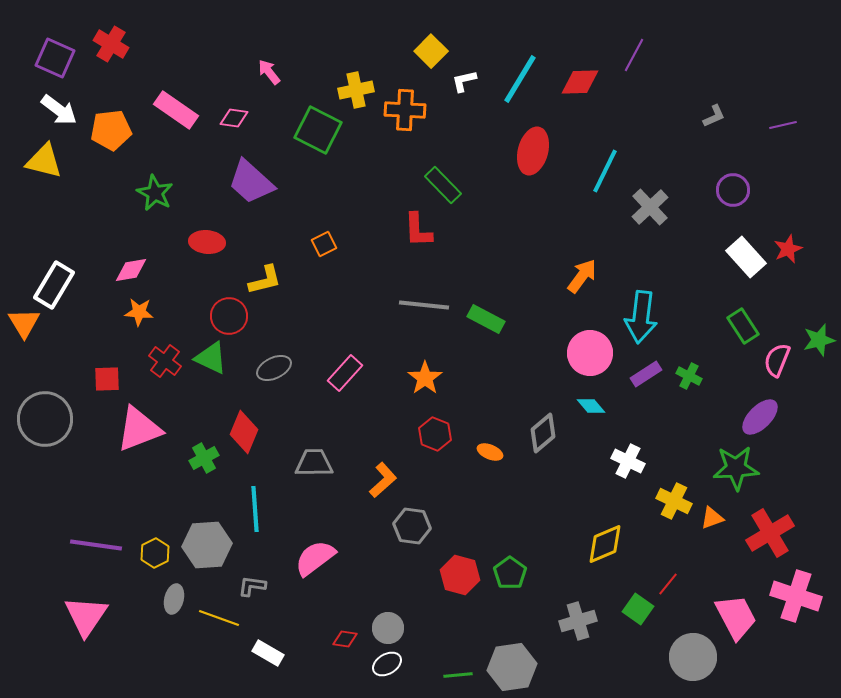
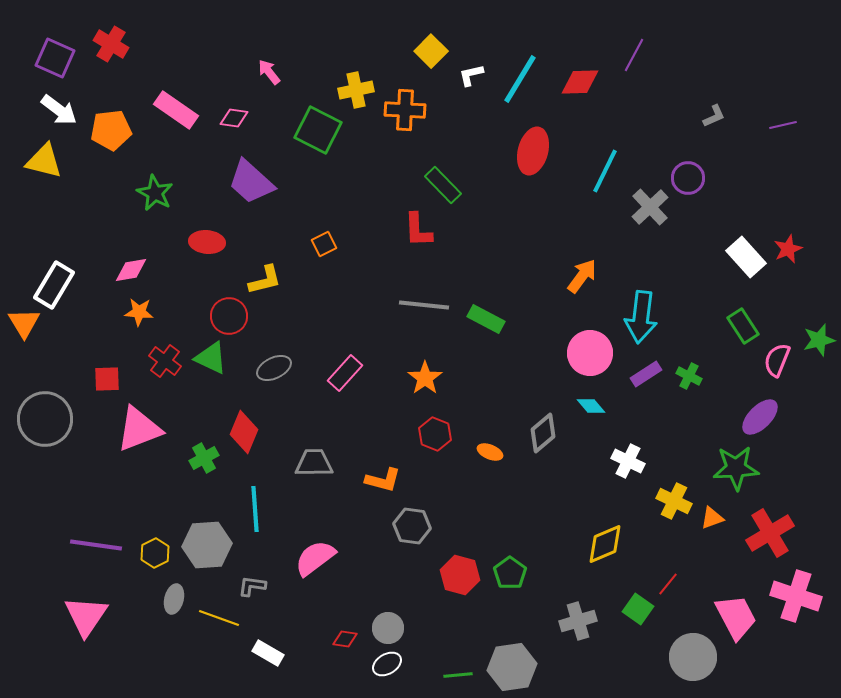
white L-shape at (464, 81): moved 7 px right, 6 px up
purple circle at (733, 190): moved 45 px left, 12 px up
orange L-shape at (383, 480): rotated 57 degrees clockwise
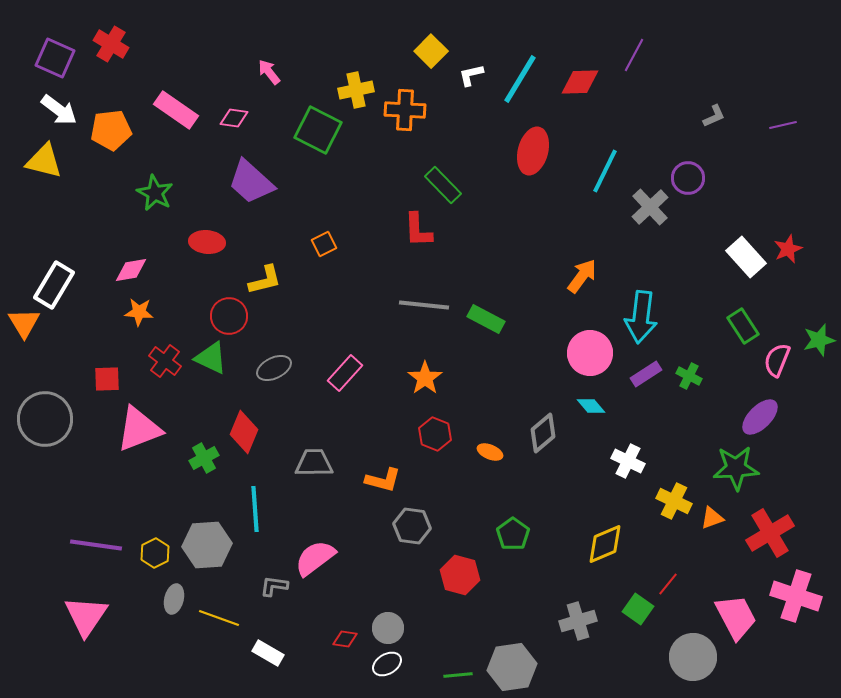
green pentagon at (510, 573): moved 3 px right, 39 px up
gray L-shape at (252, 586): moved 22 px right
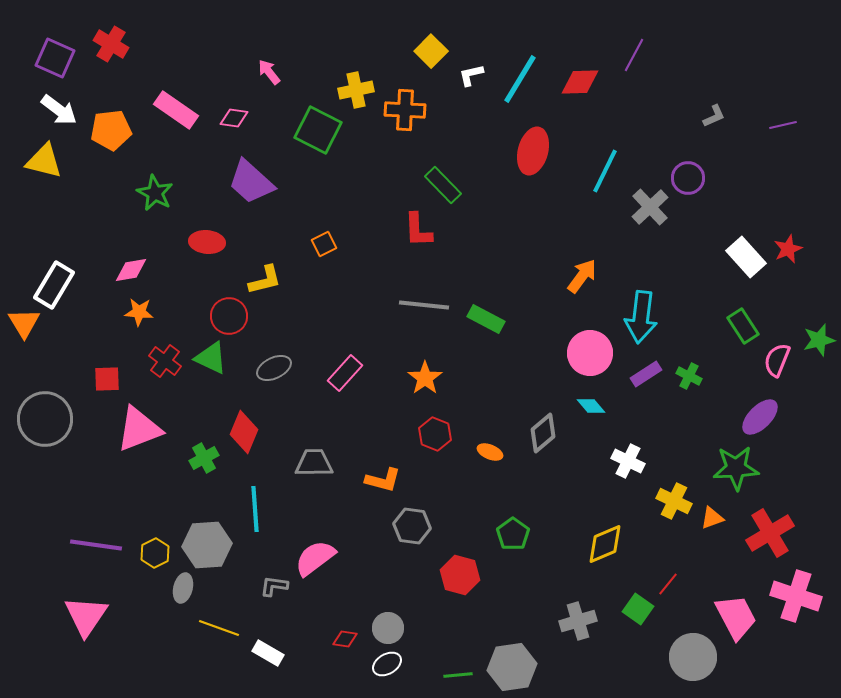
gray ellipse at (174, 599): moved 9 px right, 11 px up
yellow line at (219, 618): moved 10 px down
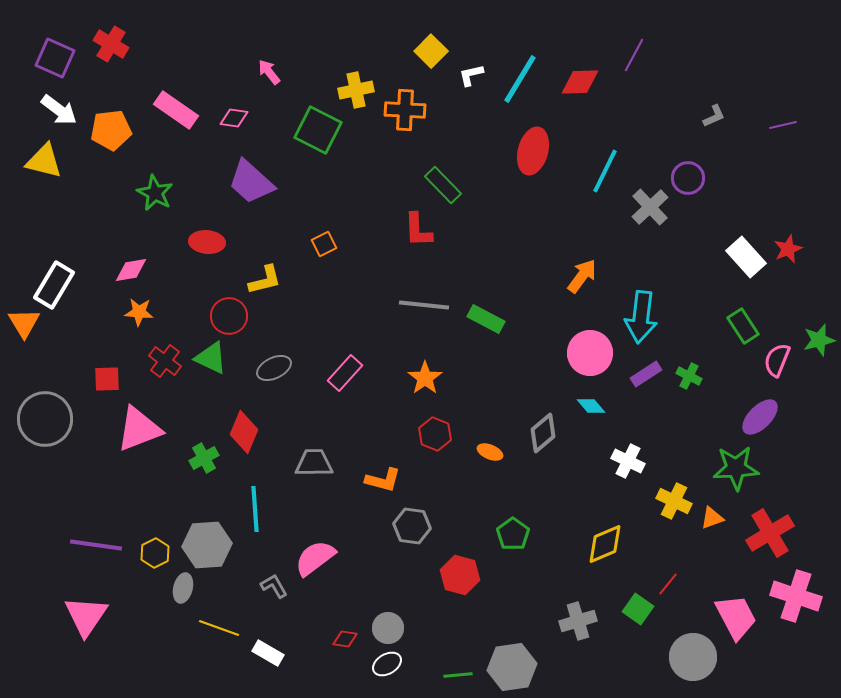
gray L-shape at (274, 586): rotated 52 degrees clockwise
